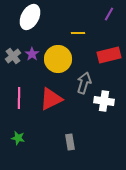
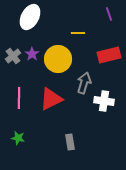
purple line: rotated 48 degrees counterclockwise
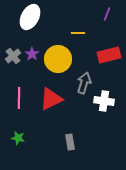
purple line: moved 2 px left; rotated 40 degrees clockwise
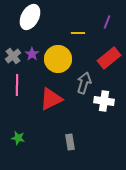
purple line: moved 8 px down
red rectangle: moved 3 px down; rotated 25 degrees counterclockwise
pink line: moved 2 px left, 13 px up
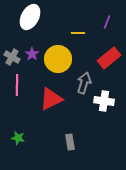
gray cross: moved 1 px left, 1 px down; rotated 21 degrees counterclockwise
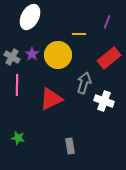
yellow line: moved 1 px right, 1 px down
yellow circle: moved 4 px up
white cross: rotated 12 degrees clockwise
gray rectangle: moved 4 px down
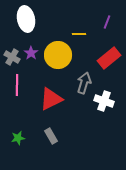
white ellipse: moved 4 px left, 2 px down; rotated 40 degrees counterclockwise
purple star: moved 1 px left, 1 px up
green star: rotated 24 degrees counterclockwise
gray rectangle: moved 19 px left, 10 px up; rotated 21 degrees counterclockwise
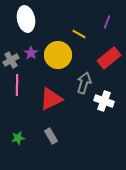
yellow line: rotated 32 degrees clockwise
gray cross: moved 1 px left, 3 px down; rotated 28 degrees clockwise
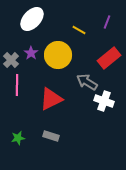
white ellipse: moved 6 px right; rotated 55 degrees clockwise
yellow line: moved 4 px up
gray cross: rotated 14 degrees counterclockwise
gray arrow: moved 3 px right, 1 px up; rotated 75 degrees counterclockwise
gray rectangle: rotated 42 degrees counterclockwise
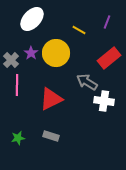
yellow circle: moved 2 px left, 2 px up
white cross: rotated 12 degrees counterclockwise
